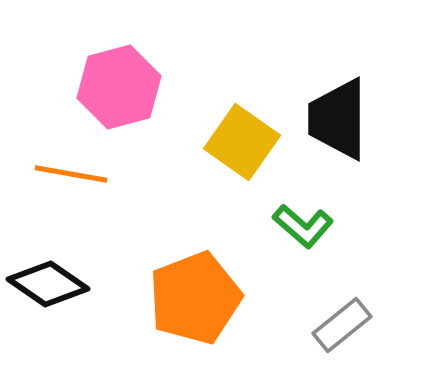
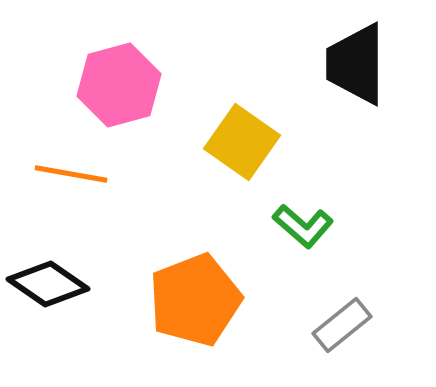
pink hexagon: moved 2 px up
black trapezoid: moved 18 px right, 55 px up
orange pentagon: moved 2 px down
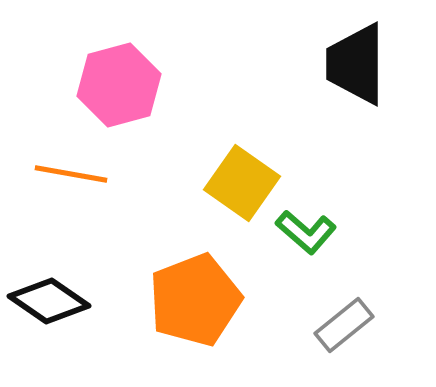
yellow square: moved 41 px down
green L-shape: moved 3 px right, 6 px down
black diamond: moved 1 px right, 17 px down
gray rectangle: moved 2 px right
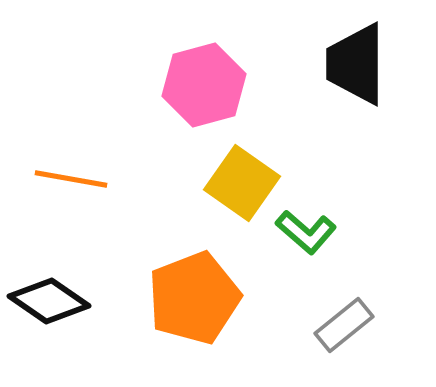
pink hexagon: moved 85 px right
orange line: moved 5 px down
orange pentagon: moved 1 px left, 2 px up
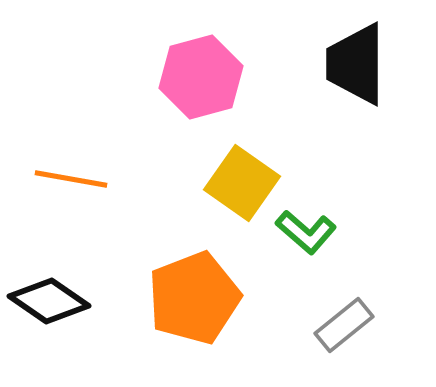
pink hexagon: moved 3 px left, 8 px up
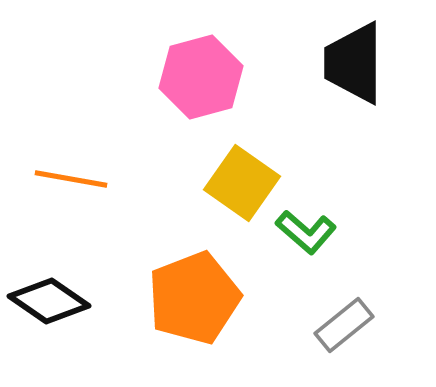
black trapezoid: moved 2 px left, 1 px up
